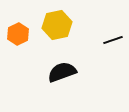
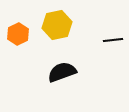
black line: rotated 12 degrees clockwise
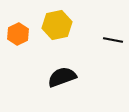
black line: rotated 18 degrees clockwise
black semicircle: moved 5 px down
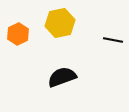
yellow hexagon: moved 3 px right, 2 px up
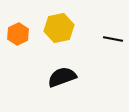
yellow hexagon: moved 1 px left, 5 px down
black line: moved 1 px up
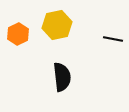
yellow hexagon: moved 2 px left, 3 px up
black semicircle: rotated 104 degrees clockwise
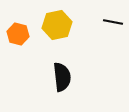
orange hexagon: rotated 20 degrees counterclockwise
black line: moved 17 px up
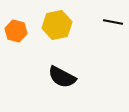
orange hexagon: moved 2 px left, 3 px up
black semicircle: rotated 124 degrees clockwise
